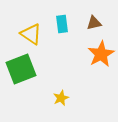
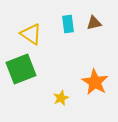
cyan rectangle: moved 6 px right
orange star: moved 6 px left, 28 px down; rotated 12 degrees counterclockwise
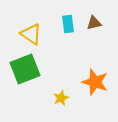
green square: moved 4 px right
orange star: rotated 12 degrees counterclockwise
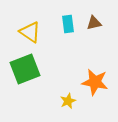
yellow triangle: moved 1 px left, 2 px up
orange star: rotated 8 degrees counterclockwise
yellow star: moved 7 px right, 3 px down
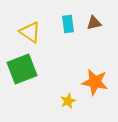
green square: moved 3 px left
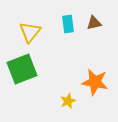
yellow triangle: rotated 35 degrees clockwise
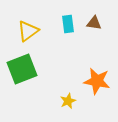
brown triangle: rotated 21 degrees clockwise
yellow triangle: moved 2 px left, 1 px up; rotated 15 degrees clockwise
orange star: moved 2 px right, 1 px up
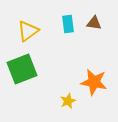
orange star: moved 3 px left, 1 px down
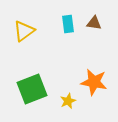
yellow triangle: moved 4 px left
green square: moved 10 px right, 20 px down
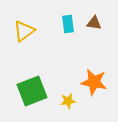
green square: moved 2 px down
yellow star: rotated 14 degrees clockwise
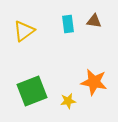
brown triangle: moved 2 px up
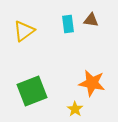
brown triangle: moved 3 px left, 1 px up
orange star: moved 2 px left, 1 px down
yellow star: moved 7 px right, 8 px down; rotated 28 degrees counterclockwise
